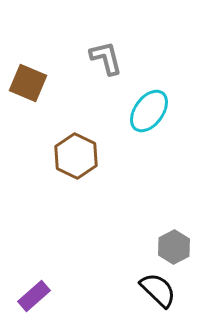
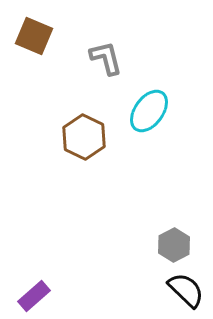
brown square: moved 6 px right, 47 px up
brown hexagon: moved 8 px right, 19 px up
gray hexagon: moved 2 px up
black semicircle: moved 28 px right
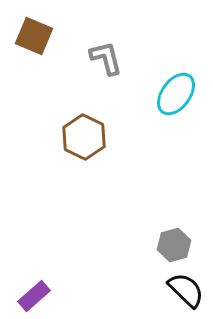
cyan ellipse: moved 27 px right, 17 px up
gray hexagon: rotated 12 degrees clockwise
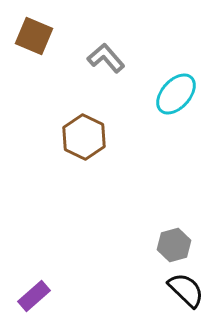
gray L-shape: rotated 27 degrees counterclockwise
cyan ellipse: rotated 6 degrees clockwise
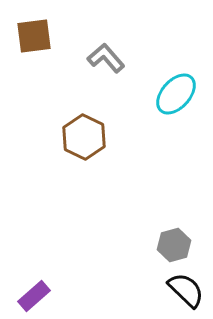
brown square: rotated 30 degrees counterclockwise
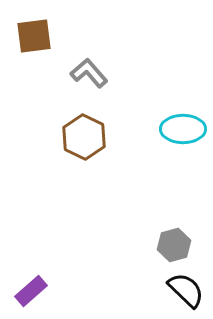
gray L-shape: moved 17 px left, 15 px down
cyan ellipse: moved 7 px right, 35 px down; rotated 48 degrees clockwise
purple rectangle: moved 3 px left, 5 px up
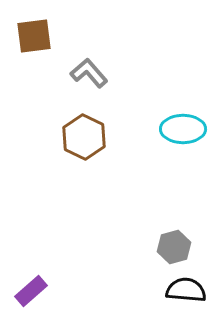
gray hexagon: moved 2 px down
black semicircle: rotated 39 degrees counterclockwise
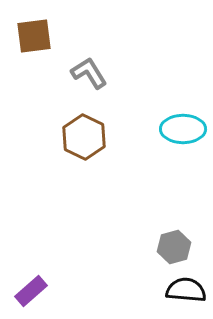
gray L-shape: rotated 9 degrees clockwise
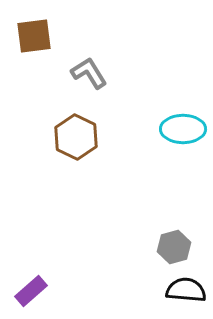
brown hexagon: moved 8 px left
